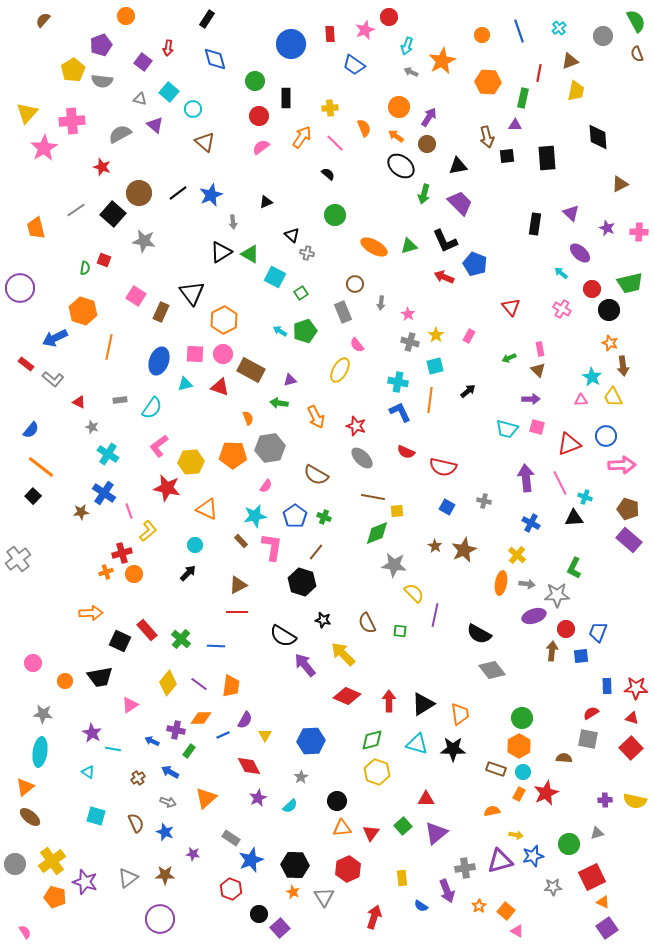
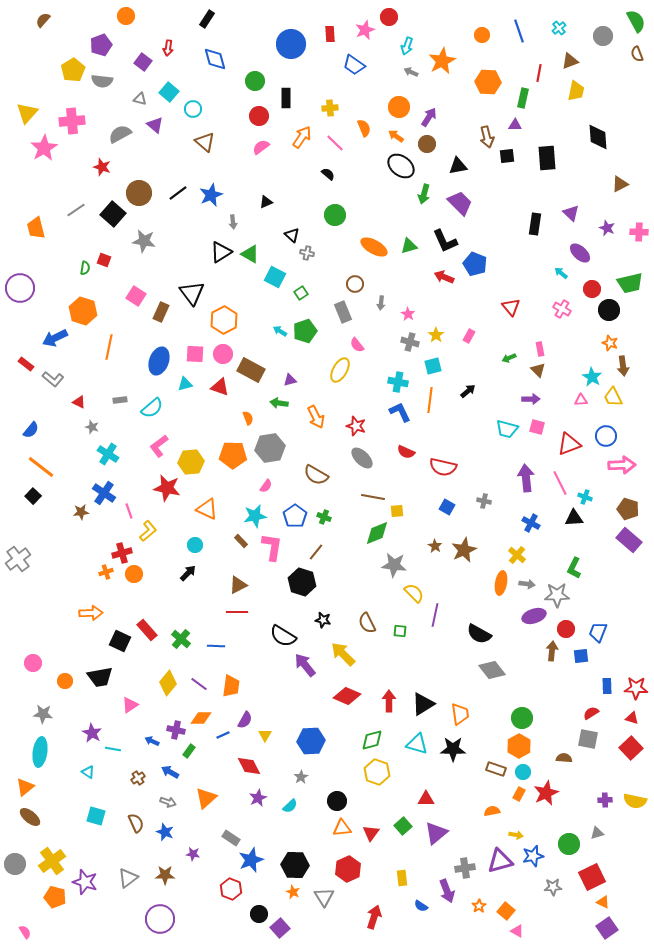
cyan square at (435, 366): moved 2 px left
cyan semicircle at (152, 408): rotated 15 degrees clockwise
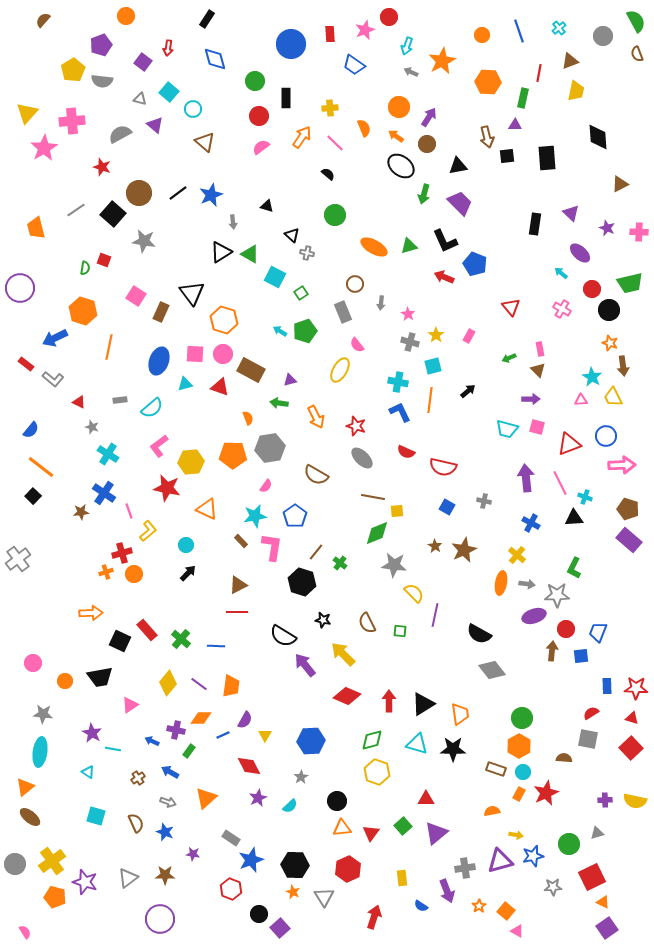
black triangle at (266, 202): moved 1 px right, 4 px down; rotated 40 degrees clockwise
orange hexagon at (224, 320): rotated 16 degrees counterclockwise
green cross at (324, 517): moved 16 px right, 46 px down; rotated 16 degrees clockwise
cyan circle at (195, 545): moved 9 px left
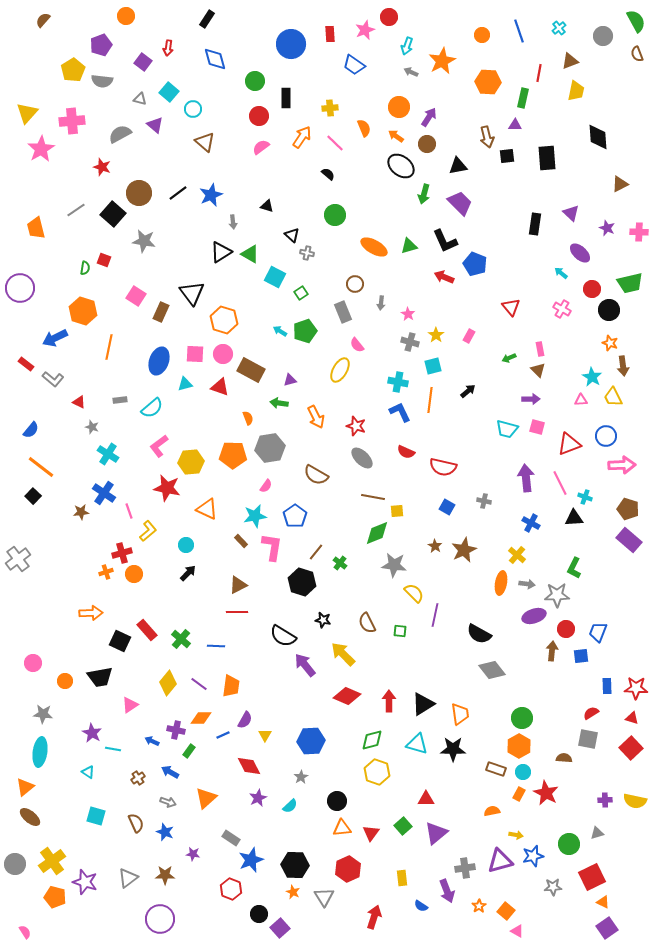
pink star at (44, 148): moved 3 px left, 1 px down
red star at (546, 793): rotated 20 degrees counterclockwise
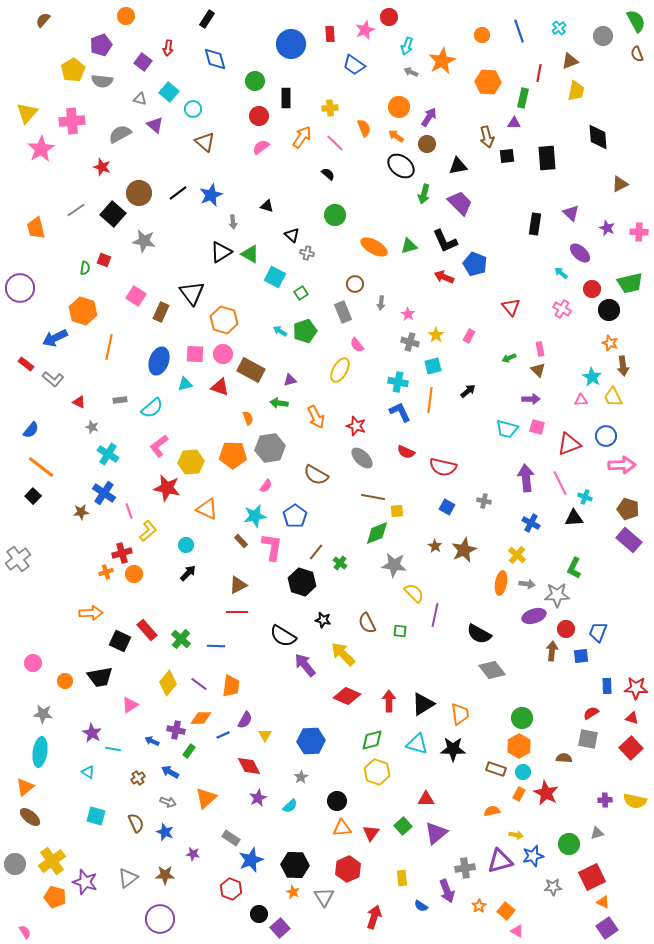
purple triangle at (515, 125): moved 1 px left, 2 px up
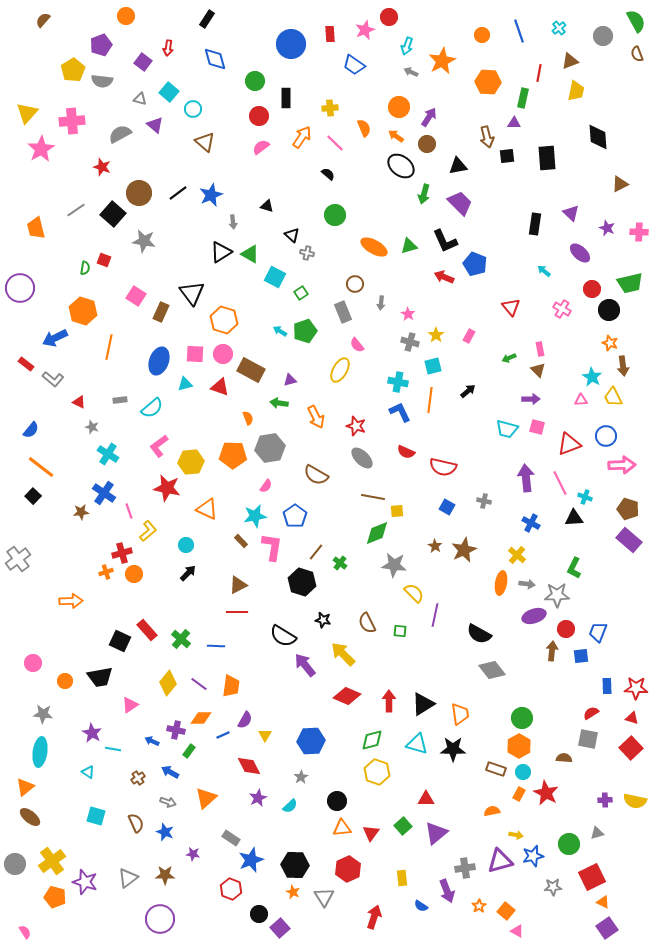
cyan arrow at (561, 273): moved 17 px left, 2 px up
orange arrow at (91, 613): moved 20 px left, 12 px up
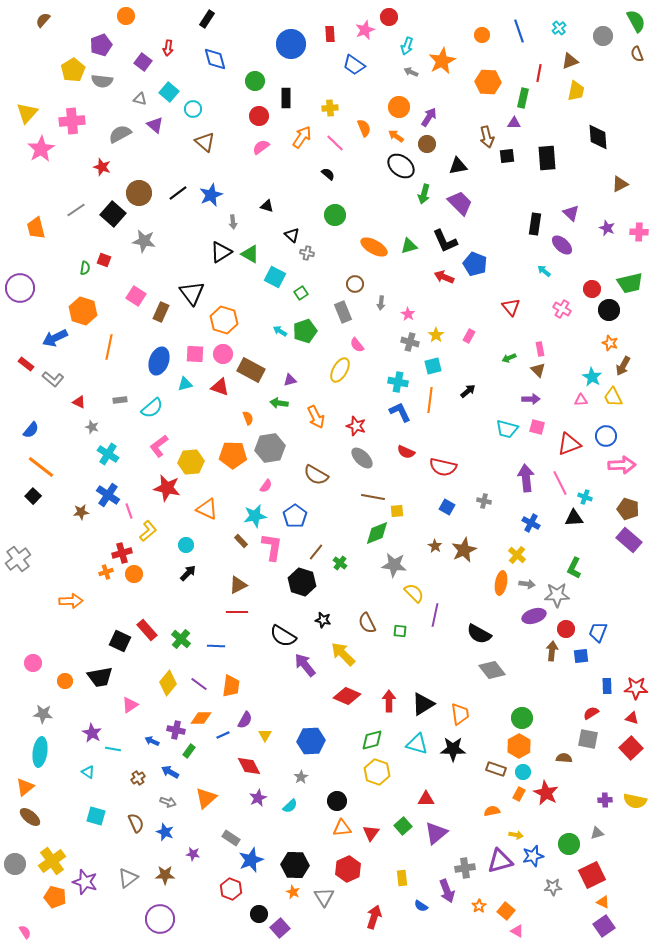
purple ellipse at (580, 253): moved 18 px left, 8 px up
brown arrow at (623, 366): rotated 36 degrees clockwise
blue cross at (104, 493): moved 4 px right, 2 px down
red square at (592, 877): moved 2 px up
purple square at (607, 928): moved 3 px left, 2 px up
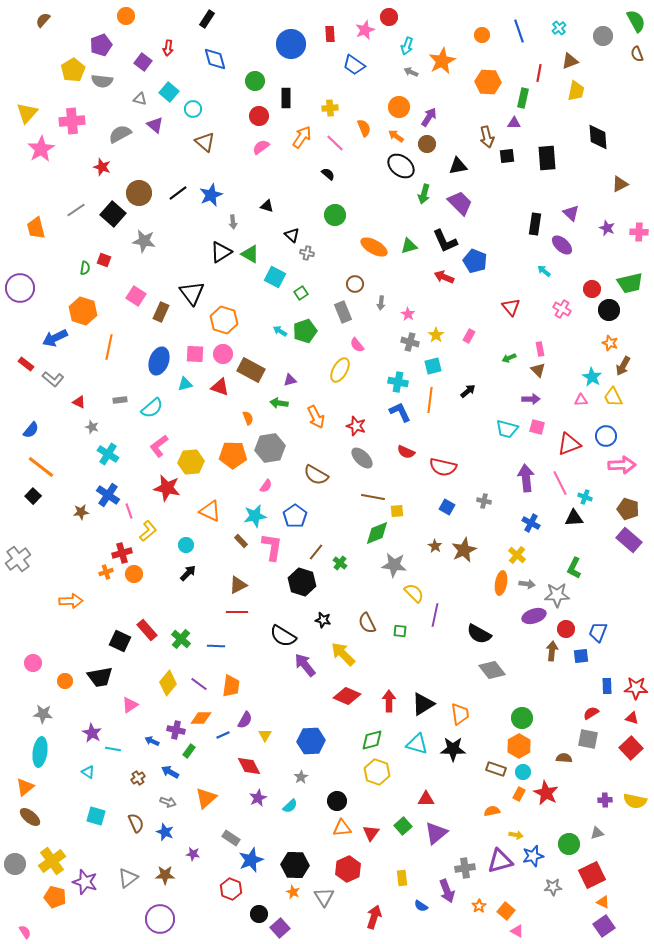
blue pentagon at (475, 264): moved 3 px up
orange triangle at (207, 509): moved 3 px right, 2 px down
